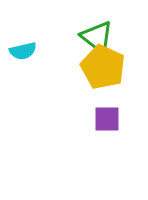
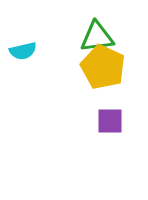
green triangle: rotated 45 degrees counterclockwise
purple square: moved 3 px right, 2 px down
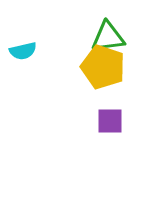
green triangle: moved 11 px right
yellow pentagon: rotated 6 degrees counterclockwise
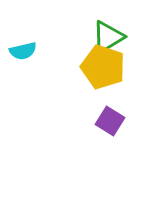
green triangle: rotated 24 degrees counterclockwise
purple square: rotated 32 degrees clockwise
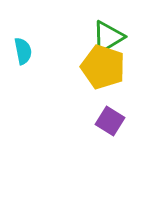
cyan semicircle: rotated 88 degrees counterclockwise
